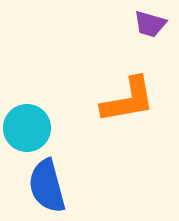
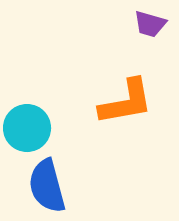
orange L-shape: moved 2 px left, 2 px down
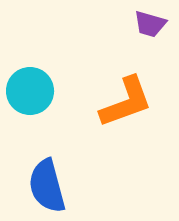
orange L-shape: rotated 10 degrees counterclockwise
cyan circle: moved 3 px right, 37 px up
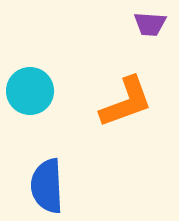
purple trapezoid: rotated 12 degrees counterclockwise
blue semicircle: rotated 12 degrees clockwise
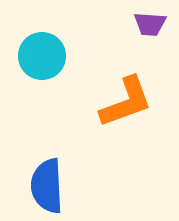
cyan circle: moved 12 px right, 35 px up
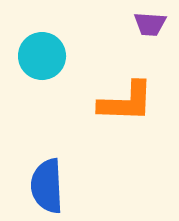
orange L-shape: rotated 22 degrees clockwise
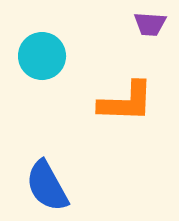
blue semicircle: rotated 26 degrees counterclockwise
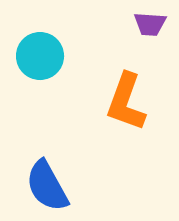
cyan circle: moved 2 px left
orange L-shape: rotated 108 degrees clockwise
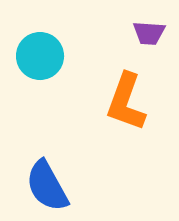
purple trapezoid: moved 1 px left, 9 px down
